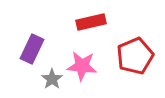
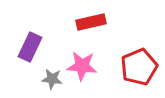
purple rectangle: moved 2 px left, 2 px up
red pentagon: moved 4 px right, 11 px down
gray star: rotated 30 degrees counterclockwise
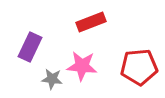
red rectangle: rotated 8 degrees counterclockwise
red pentagon: rotated 18 degrees clockwise
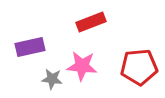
purple rectangle: rotated 52 degrees clockwise
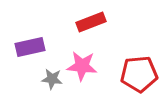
red pentagon: moved 7 px down
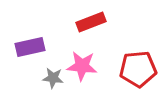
red pentagon: moved 1 px left, 5 px up
gray star: moved 1 px right, 1 px up
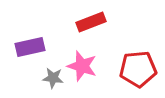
pink star: rotated 12 degrees clockwise
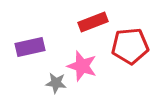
red rectangle: moved 2 px right
red pentagon: moved 8 px left, 23 px up
gray star: moved 3 px right, 5 px down
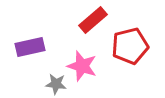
red rectangle: moved 2 px up; rotated 20 degrees counterclockwise
red pentagon: rotated 9 degrees counterclockwise
gray star: moved 1 px down
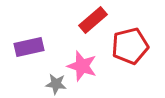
purple rectangle: moved 1 px left
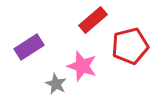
purple rectangle: rotated 20 degrees counterclockwise
gray star: rotated 20 degrees clockwise
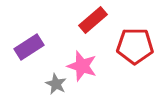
red pentagon: moved 5 px right; rotated 15 degrees clockwise
